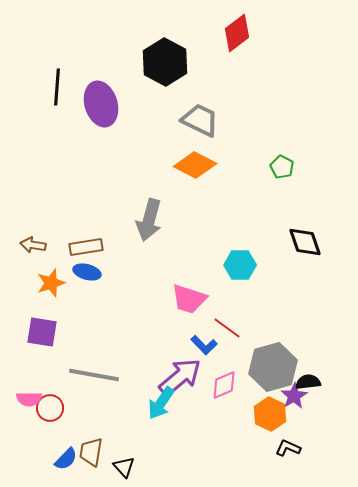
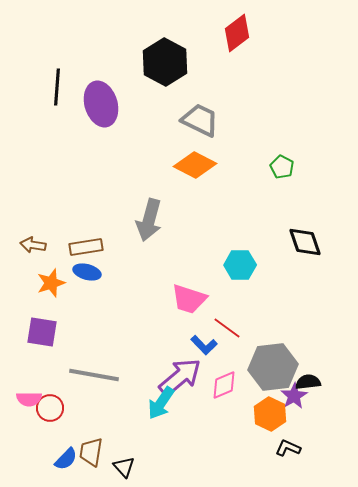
gray hexagon: rotated 9 degrees clockwise
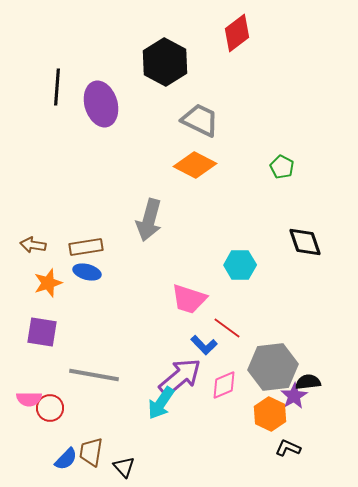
orange star: moved 3 px left
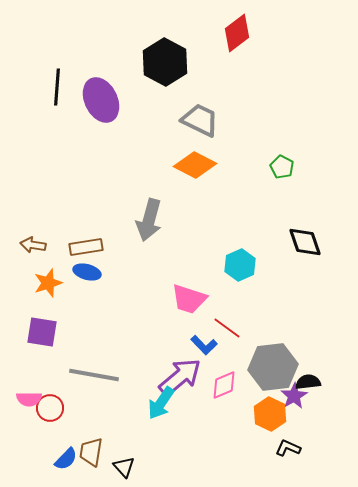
purple ellipse: moved 4 px up; rotated 9 degrees counterclockwise
cyan hexagon: rotated 24 degrees counterclockwise
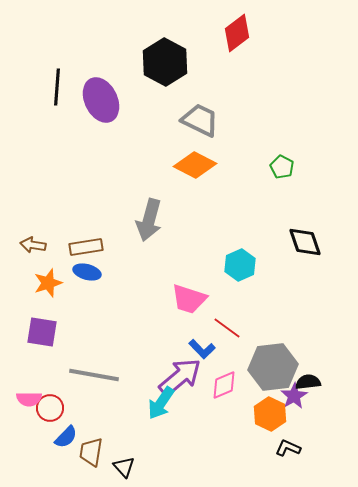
blue L-shape: moved 2 px left, 4 px down
blue semicircle: moved 22 px up
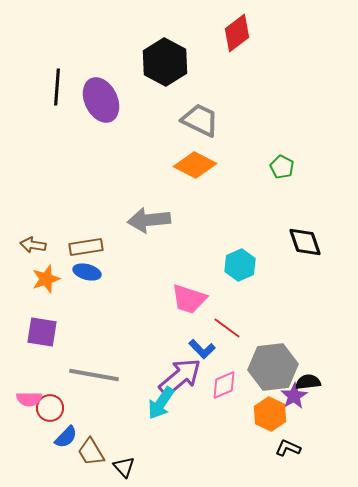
gray arrow: rotated 69 degrees clockwise
orange star: moved 2 px left, 4 px up
brown trapezoid: rotated 40 degrees counterclockwise
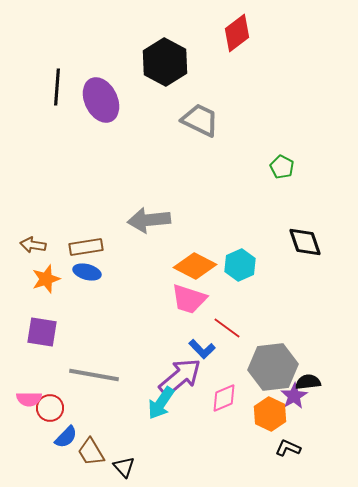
orange diamond: moved 101 px down
pink diamond: moved 13 px down
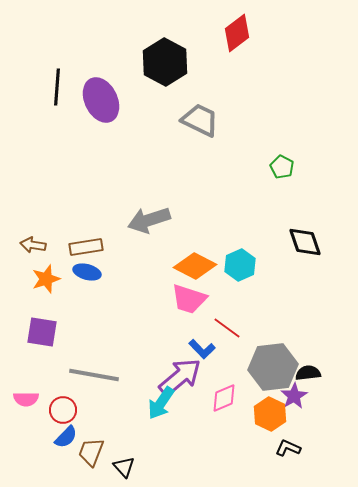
gray arrow: rotated 12 degrees counterclockwise
black semicircle: moved 9 px up
pink semicircle: moved 3 px left
red circle: moved 13 px right, 2 px down
brown trapezoid: rotated 52 degrees clockwise
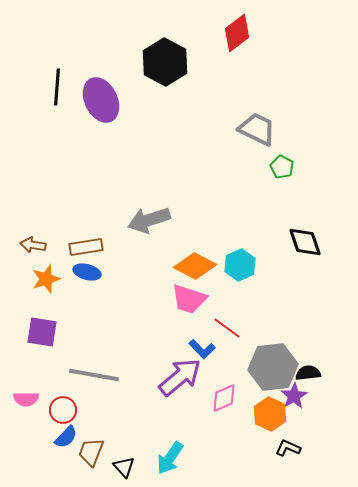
gray trapezoid: moved 57 px right, 9 px down
cyan arrow: moved 9 px right, 55 px down
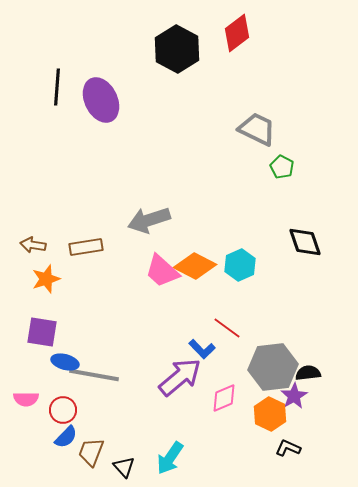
black hexagon: moved 12 px right, 13 px up
blue ellipse: moved 22 px left, 90 px down
pink trapezoid: moved 27 px left, 28 px up; rotated 24 degrees clockwise
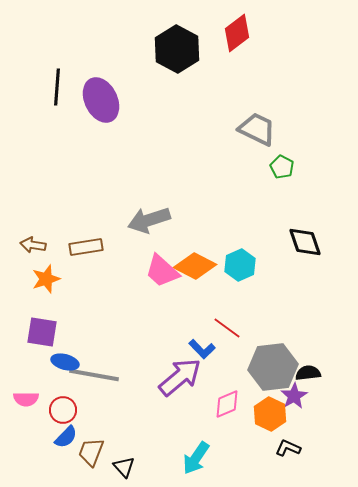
pink diamond: moved 3 px right, 6 px down
cyan arrow: moved 26 px right
